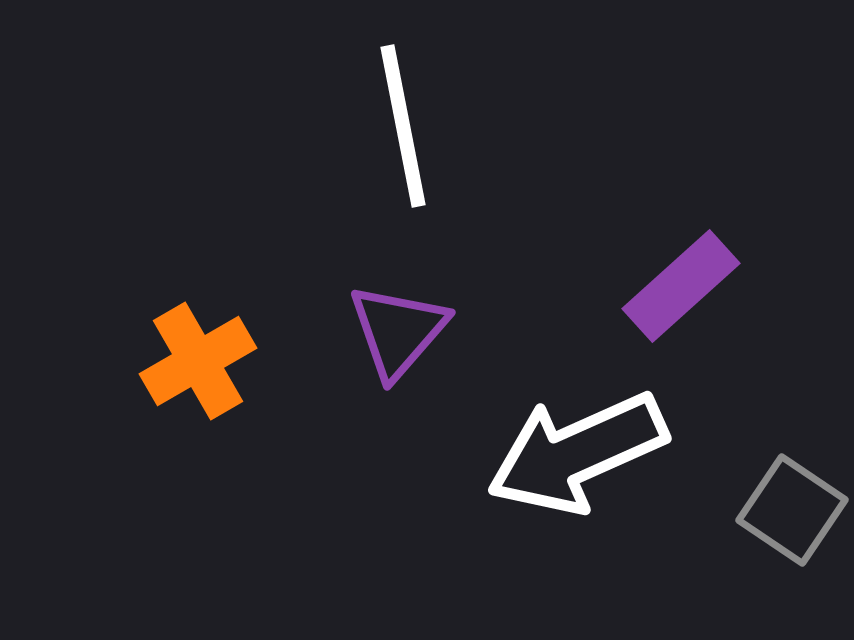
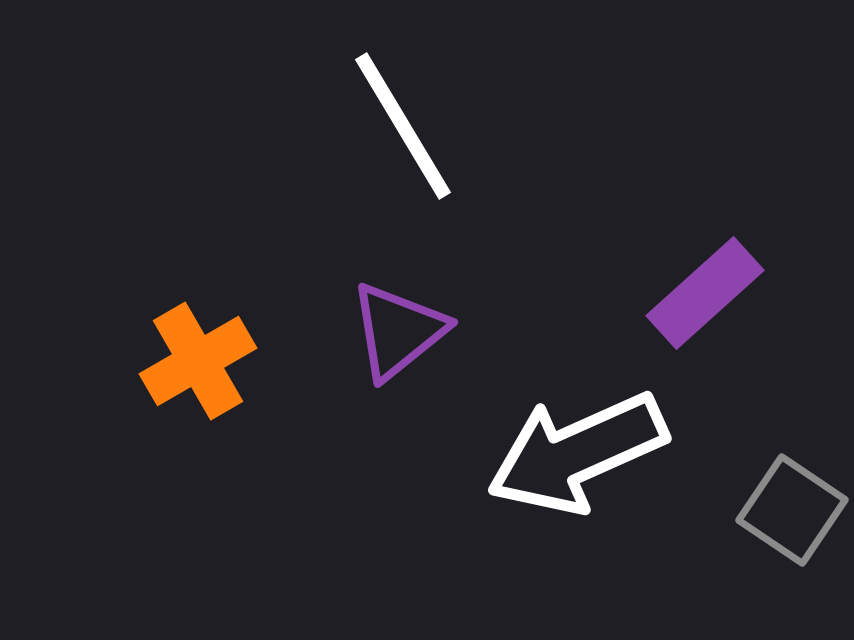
white line: rotated 20 degrees counterclockwise
purple rectangle: moved 24 px right, 7 px down
purple triangle: rotated 10 degrees clockwise
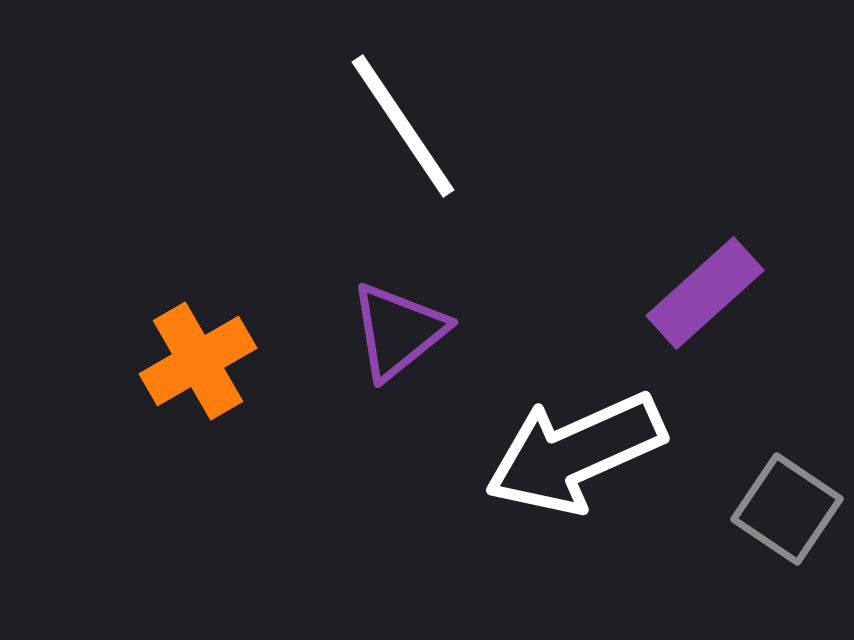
white line: rotated 3 degrees counterclockwise
white arrow: moved 2 px left
gray square: moved 5 px left, 1 px up
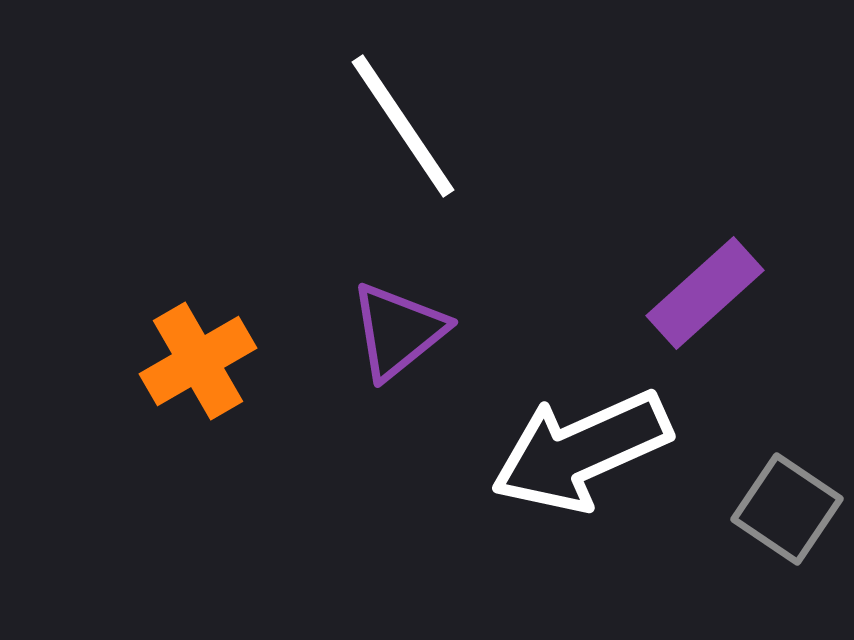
white arrow: moved 6 px right, 2 px up
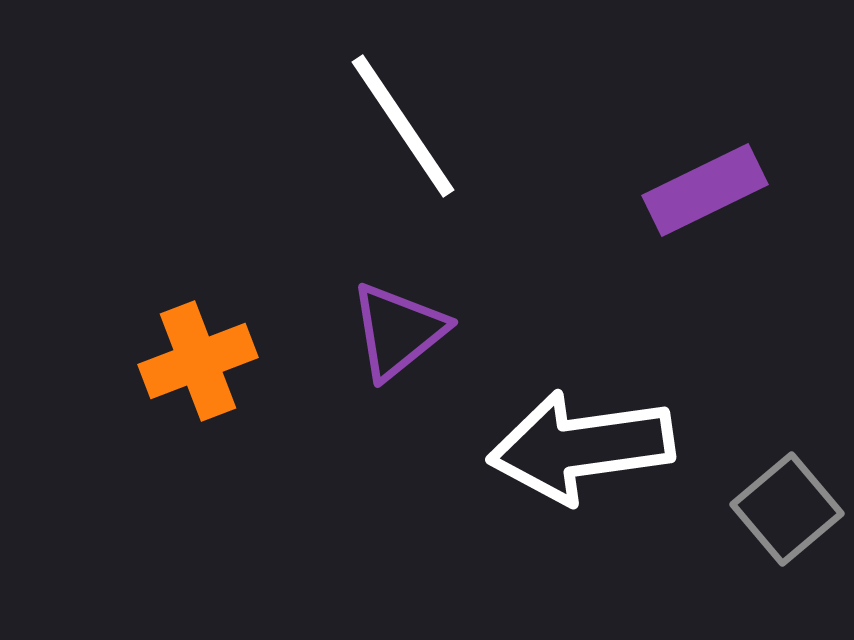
purple rectangle: moved 103 px up; rotated 16 degrees clockwise
orange cross: rotated 9 degrees clockwise
white arrow: moved 4 px up; rotated 16 degrees clockwise
gray square: rotated 16 degrees clockwise
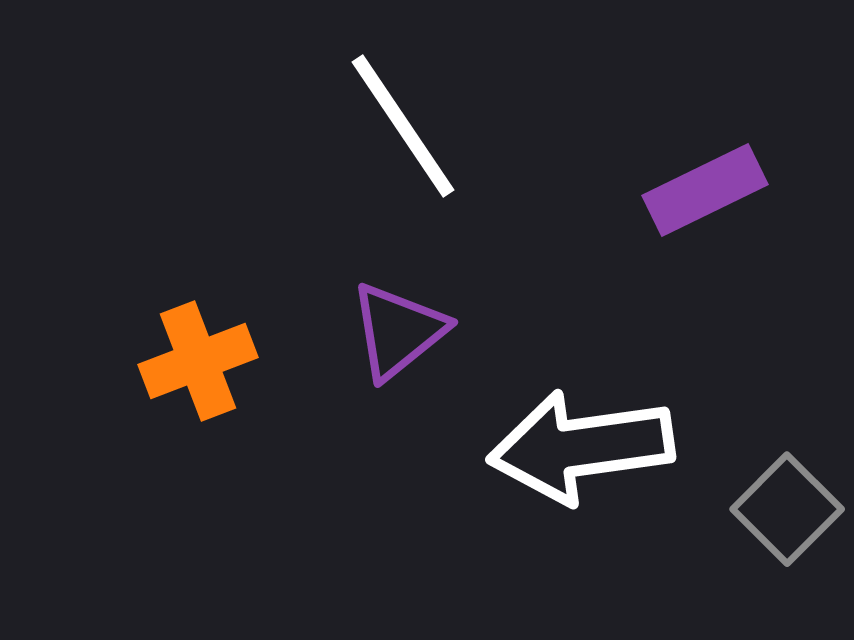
gray square: rotated 5 degrees counterclockwise
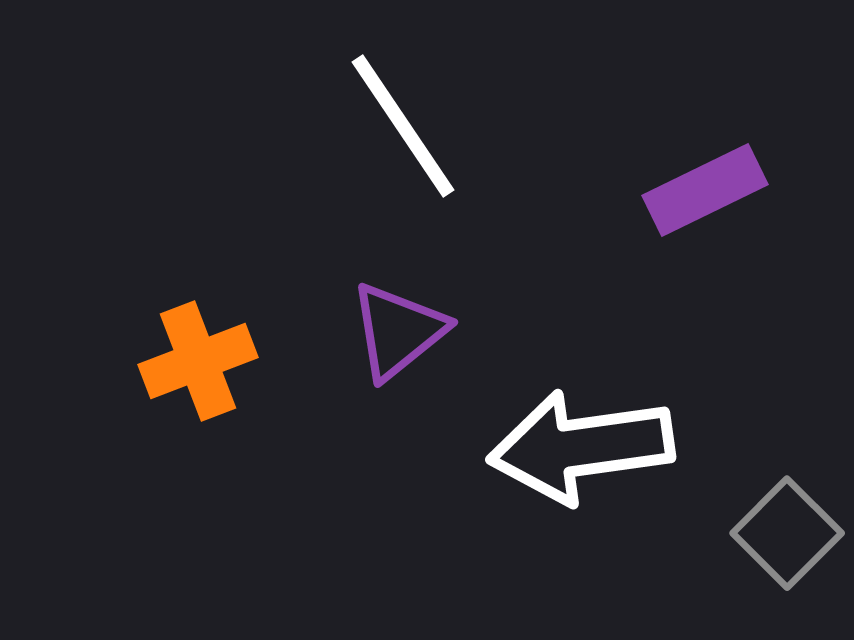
gray square: moved 24 px down
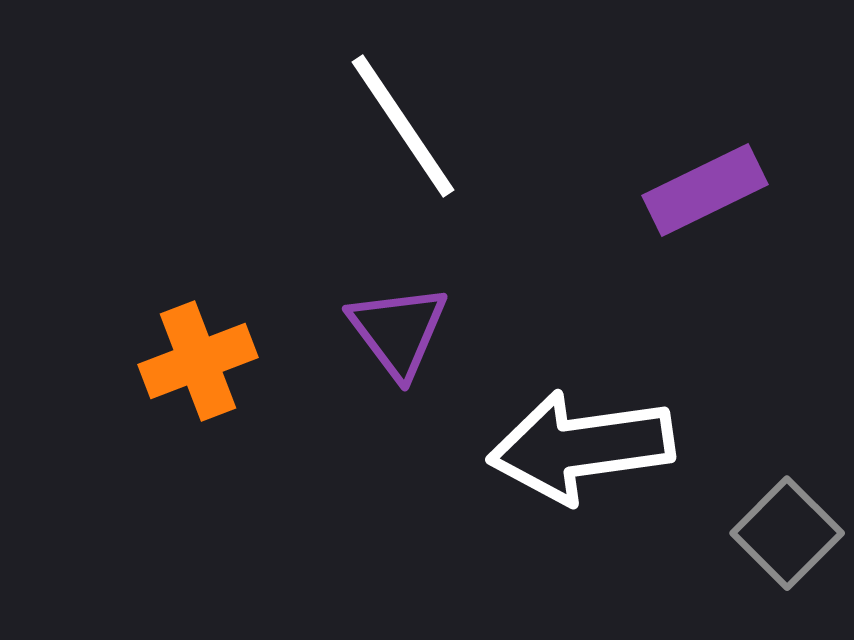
purple triangle: rotated 28 degrees counterclockwise
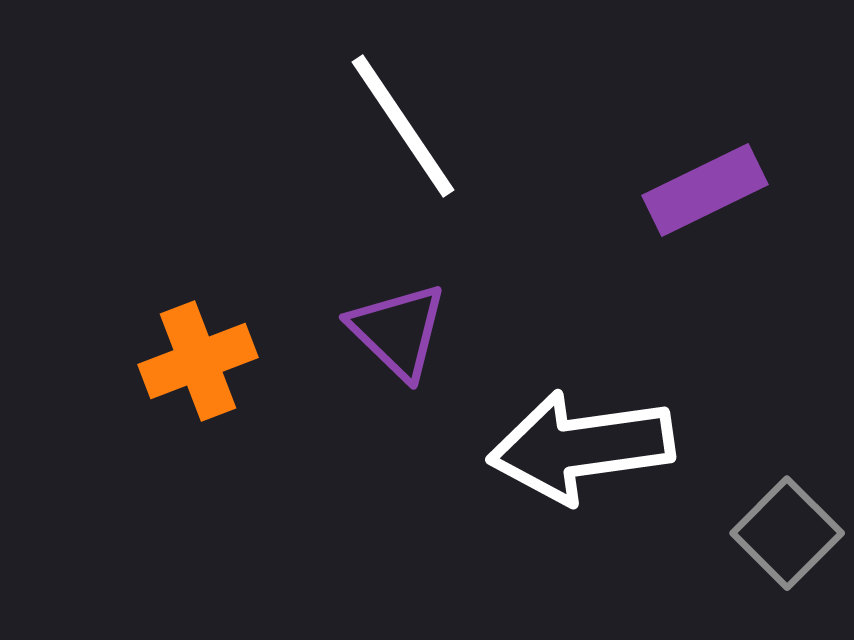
purple triangle: rotated 9 degrees counterclockwise
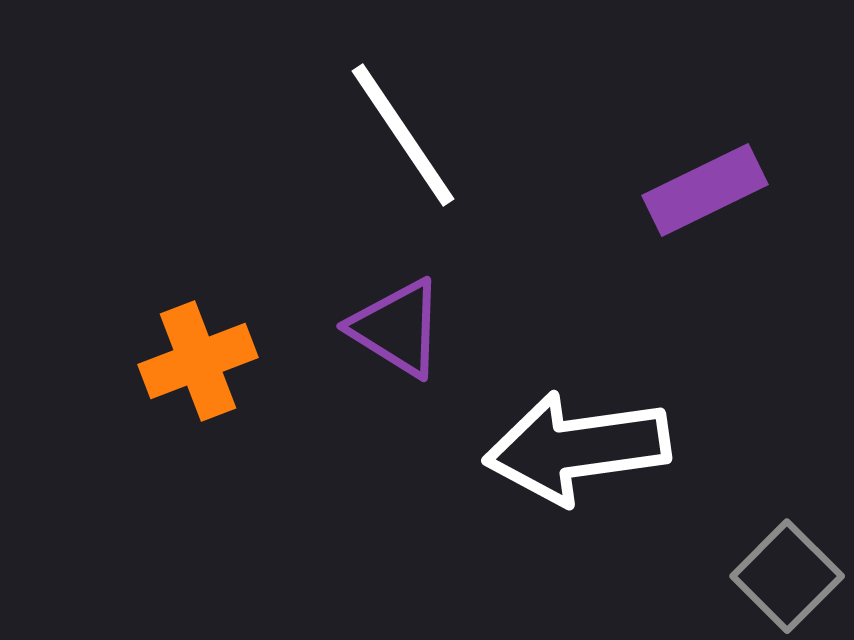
white line: moved 9 px down
purple triangle: moved 1 px left, 3 px up; rotated 12 degrees counterclockwise
white arrow: moved 4 px left, 1 px down
gray square: moved 43 px down
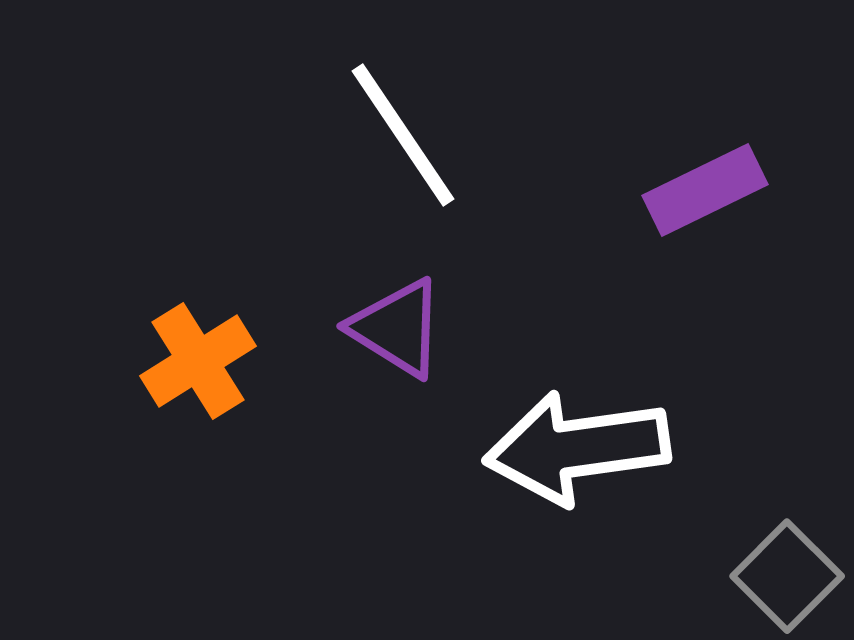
orange cross: rotated 11 degrees counterclockwise
